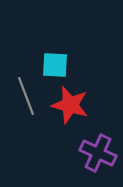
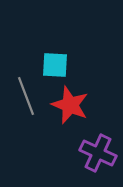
red star: rotated 6 degrees clockwise
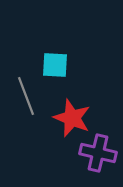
red star: moved 2 px right, 13 px down
purple cross: rotated 12 degrees counterclockwise
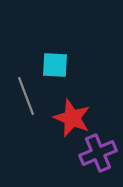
purple cross: rotated 36 degrees counterclockwise
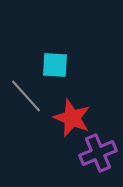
gray line: rotated 21 degrees counterclockwise
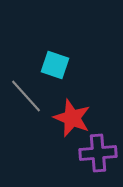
cyan square: rotated 16 degrees clockwise
purple cross: rotated 18 degrees clockwise
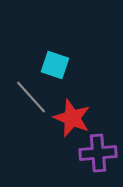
gray line: moved 5 px right, 1 px down
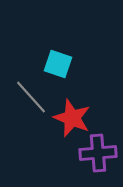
cyan square: moved 3 px right, 1 px up
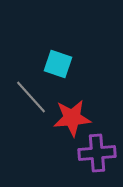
red star: rotated 27 degrees counterclockwise
purple cross: moved 1 px left
